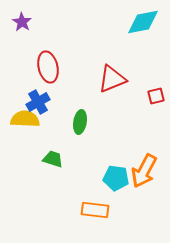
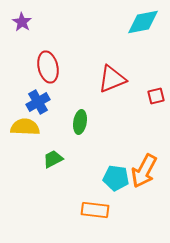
yellow semicircle: moved 8 px down
green trapezoid: rotated 45 degrees counterclockwise
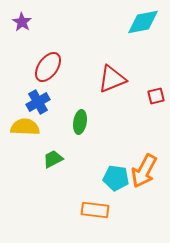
red ellipse: rotated 48 degrees clockwise
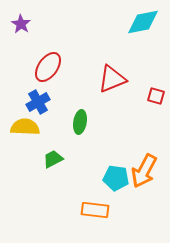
purple star: moved 1 px left, 2 px down
red square: rotated 30 degrees clockwise
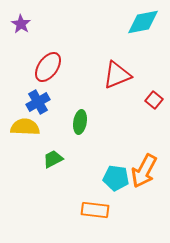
red triangle: moved 5 px right, 4 px up
red square: moved 2 px left, 4 px down; rotated 24 degrees clockwise
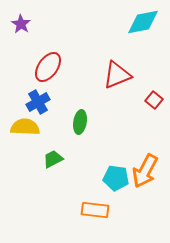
orange arrow: moved 1 px right
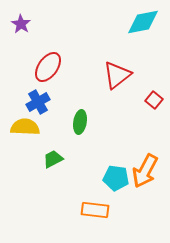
red triangle: rotated 16 degrees counterclockwise
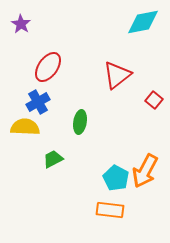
cyan pentagon: rotated 20 degrees clockwise
orange rectangle: moved 15 px right
